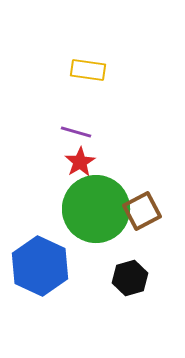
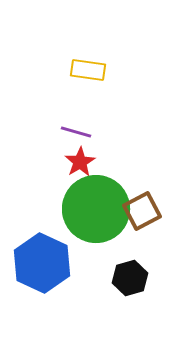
blue hexagon: moved 2 px right, 3 px up
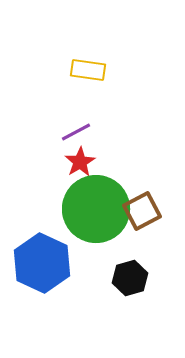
purple line: rotated 44 degrees counterclockwise
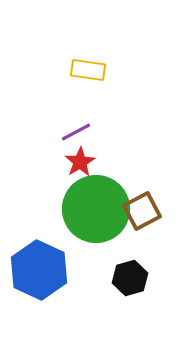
blue hexagon: moved 3 px left, 7 px down
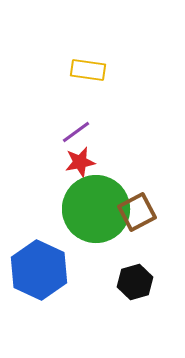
purple line: rotated 8 degrees counterclockwise
red star: rotated 20 degrees clockwise
brown square: moved 5 px left, 1 px down
black hexagon: moved 5 px right, 4 px down
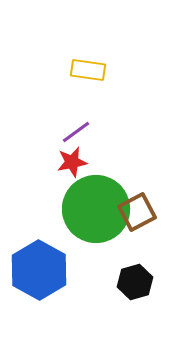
red star: moved 8 px left
blue hexagon: rotated 4 degrees clockwise
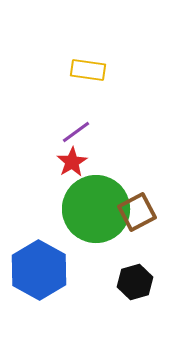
red star: rotated 20 degrees counterclockwise
